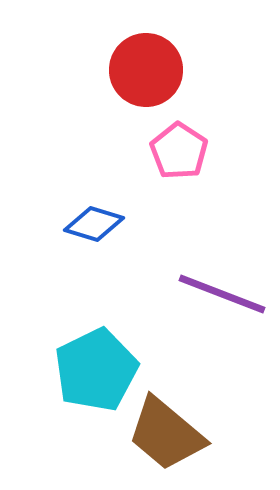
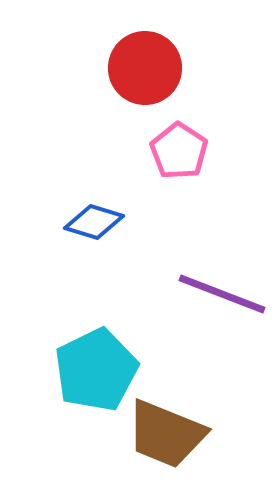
red circle: moved 1 px left, 2 px up
blue diamond: moved 2 px up
brown trapezoid: rotated 18 degrees counterclockwise
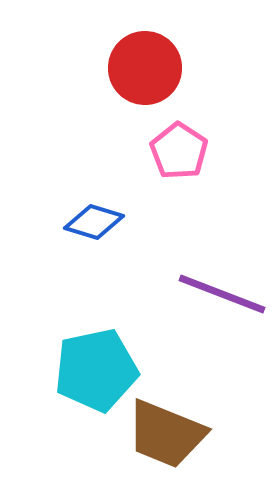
cyan pentagon: rotated 14 degrees clockwise
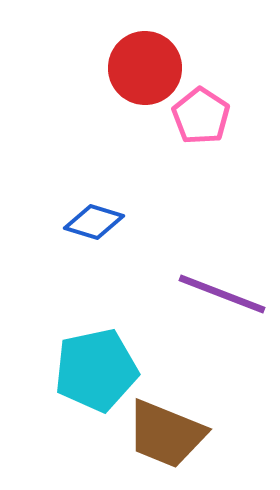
pink pentagon: moved 22 px right, 35 px up
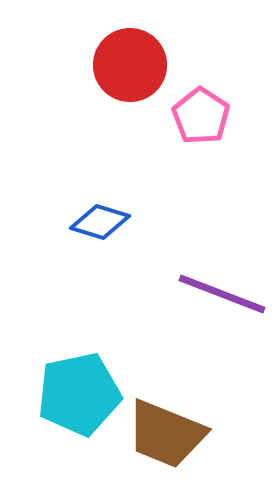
red circle: moved 15 px left, 3 px up
blue diamond: moved 6 px right
cyan pentagon: moved 17 px left, 24 px down
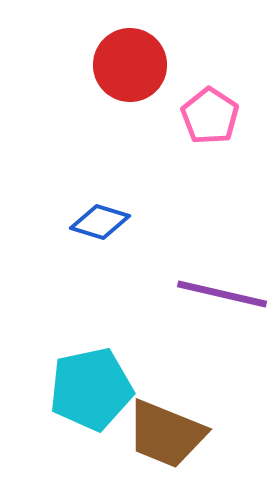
pink pentagon: moved 9 px right
purple line: rotated 8 degrees counterclockwise
cyan pentagon: moved 12 px right, 5 px up
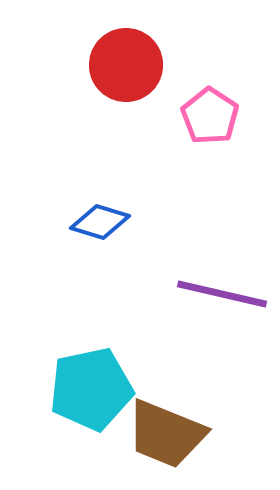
red circle: moved 4 px left
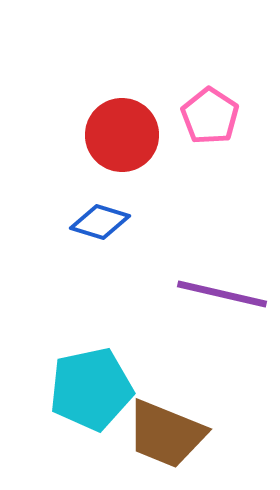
red circle: moved 4 px left, 70 px down
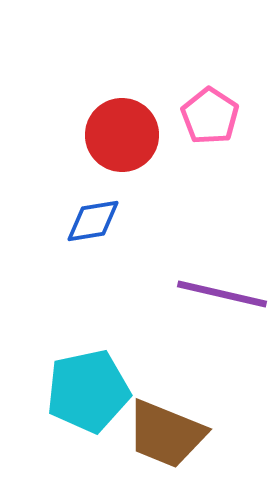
blue diamond: moved 7 px left, 1 px up; rotated 26 degrees counterclockwise
cyan pentagon: moved 3 px left, 2 px down
